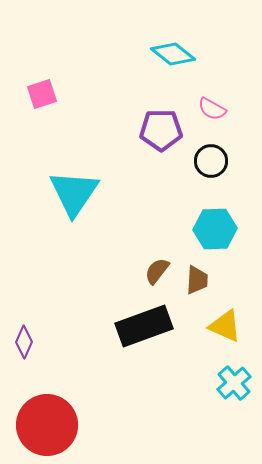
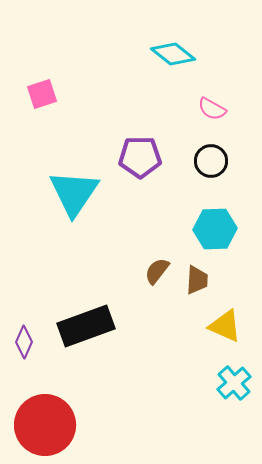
purple pentagon: moved 21 px left, 27 px down
black rectangle: moved 58 px left
red circle: moved 2 px left
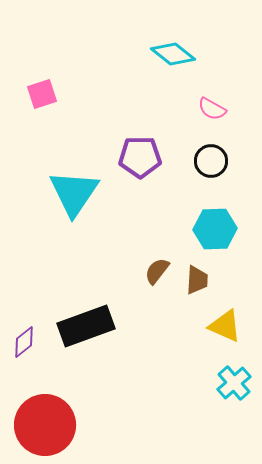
purple diamond: rotated 28 degrees clockwise
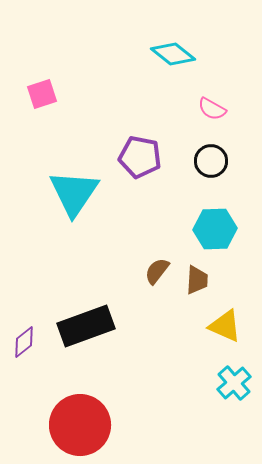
purple pentagon: rotated 12 degrees clockwise
red circle: moved 35 px right
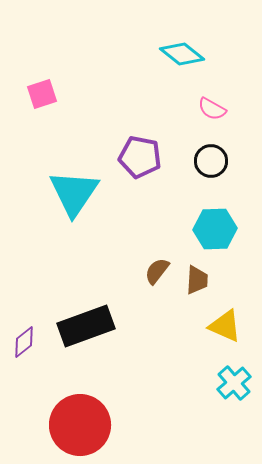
cyan diamond: moved 9 px right
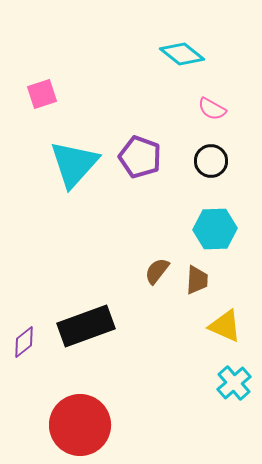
purple pentagon: rotated 9 degrees clockwise
cyan triangle: moved 29 px up; rotated 8 degrees clockwise
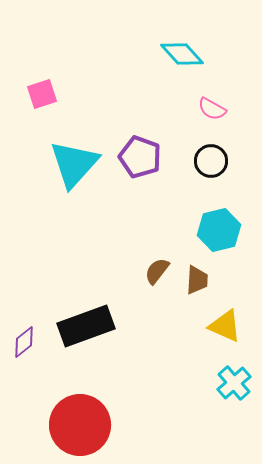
cyan diamond: rotated 9 degrees clockwise
cyan hexagon: moved 4 px right, 1 px down; rotated 12 degrees counterclockwise
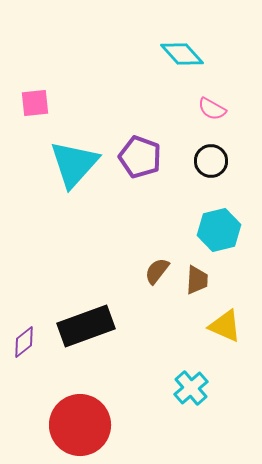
pink square: moved 7 px left, 9 px down; rotated 12 degrees clockwise
cyan cross: moved 43 px left, 5 px down
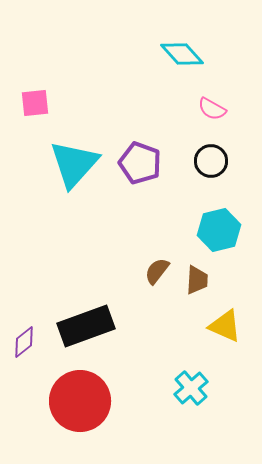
purple pentagon: moved 6 px down
red circle: moved 24 px up
